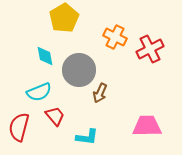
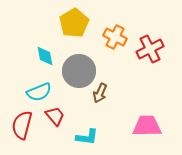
yellow pentagon: moved 10 px right, 5 px down
gray circle: moved 1 px down
red semicircle: moved 3 px right, 2 px up
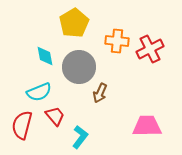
orange cross: moved 2 px right, 4 px down; rotated 20 degrees counterclockwise
gray circle: moved 4 px up
cyan L-shape: moved 7 px left; rotated 60 degrees counterclockwise
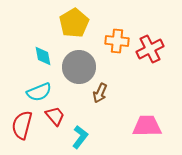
cyan diamond: moved 2 px left
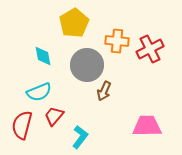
gray circle: moved 8 px right, 2 px up
brown arrow: moved 4 px right, 2 px up
red trapezoid: moved 1 px left; rotated 100 degrees counterclockwise
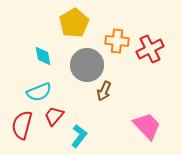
pink trapezoid: rotated 48 degrees clockwise
cyan L-shape: moved 1 px left, 1 px up
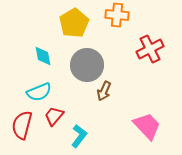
orange cross: moved 26 px up
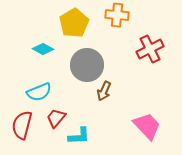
cyan diamond: moved 7 px up; rotated 50 degrees counterclockwise
red trapezoid: moved 2 px right, 2 px down
cyan L-shape: rotated 50 degrees clockwise
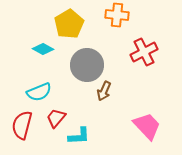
yellow pentagon: moved 5 px left, 1 px down
red cross: moved 6 px left, 3 px down
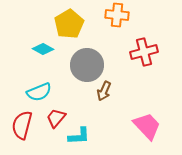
red cross: rotated 12 degrees clockwise
